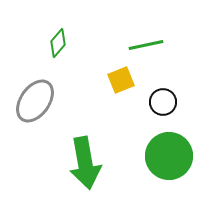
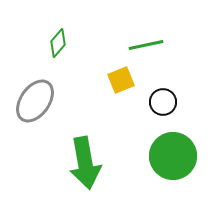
green circle: moved 4 px right
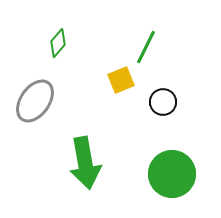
green line: moved 2 px down; rotated 52 degrees counterclockwise
green circle: moved 1 px left, 18 px down
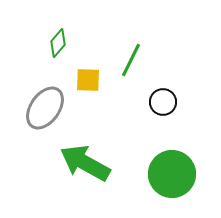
green line: moved 15 px left, 13 px down
yellow square: moved 33 px left; rotated 24 degrees clockwise
gray ellipse: moved 10 px right, 7 px down
green arrow: rotated 129 degrees clockwise
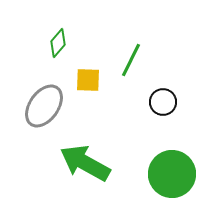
gray ellipse: moved 1 px left, 2 px up
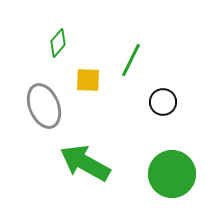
gray ellipse: rotated 57 degrees counterclockwise
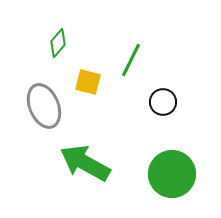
yellow square: moved 2 px down; rotated 12 degrees clockwise
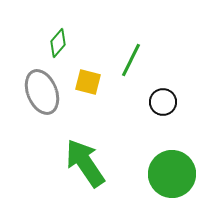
gray ellipse: moved 2 px left, 14 px up
green arrow: rotated 27 degrees clockwise
